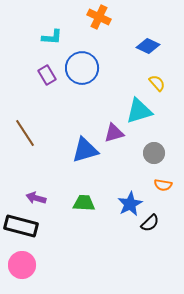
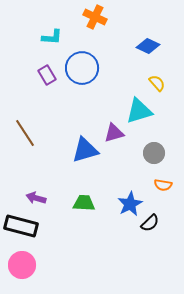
orange cross: moved 4 px left
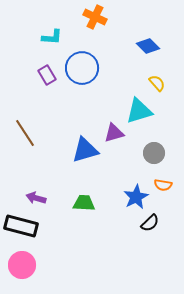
blue diamond: rotated 20 degrees clockwise
blue star: moved 6 px right, 7 px up
